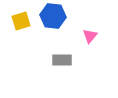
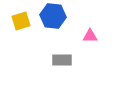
pink triangle: rotated 49 degrees clockwise
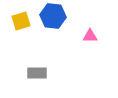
gray rectangle: moved 25 px left, 13 px down
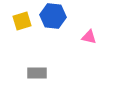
yellow square: moved 1 px right
pink triangle: moved 1 px left, 1 px down; rotated 14 degrees clockwise
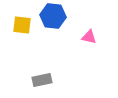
yellow square: moved 4 px down; rotated 24 degrees clockwise
gray rectangle: moved 5 px right, 7 px down; rotated 12 degrees counterclockwise
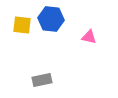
blue hexagon: moved 2 px left, 3 px down
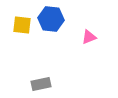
pink triangle: rotated 35 degrees counterclockwise
gray rectangle: moved 1 px left, 4 px down
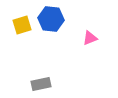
yellow square: rotated 24 degrees counterclockwise
pink triangle: moved 1 px right, 1 px down
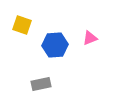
blue hexagon: moved 4 px right, 26 px down; rotated 10 degrees counterclockwise
yellow square: rotated 36 degrees clockwise
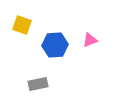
pink triangle: moved 2 px down
gray rectangle: moved 3 px left
